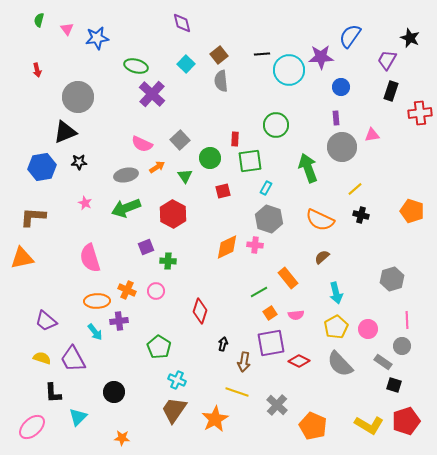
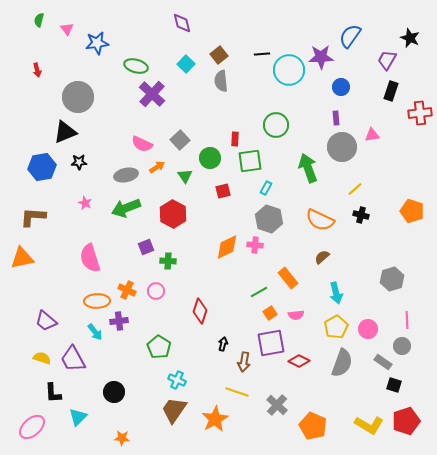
blue star at (97, 38): moved 5 px down
gray semicircle at (340, 364): moved 2 px right, 1 px up; rotated 116 degrees counterclockwise
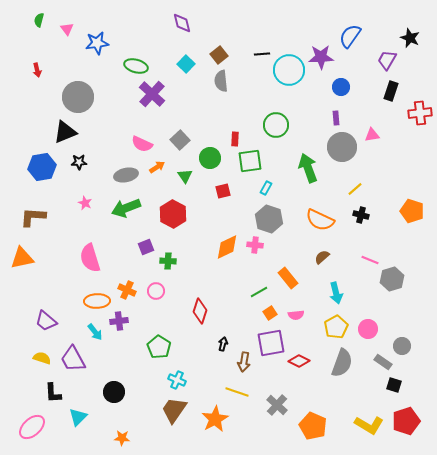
pink line at (407, 320): moved 37 px left, 60 px up; rotated 66 degrees counterclockwise
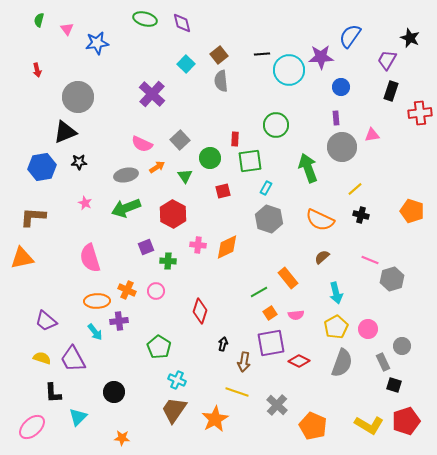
green ellipse at (136, 66): moved 9 px right, 47 px up
pink cross at (255, 245): moved 57 px left
gray rectangle at (383, 362): rotated 30 degrees clockwise
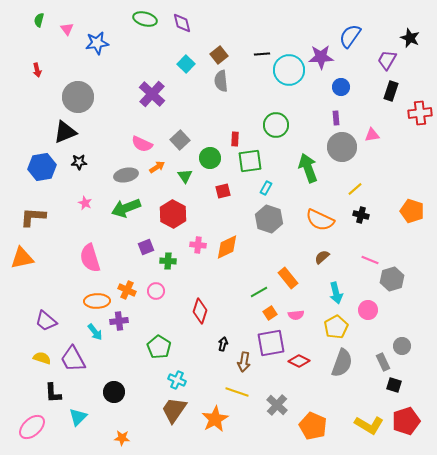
pink circle at (368, 329): moved 19 px up
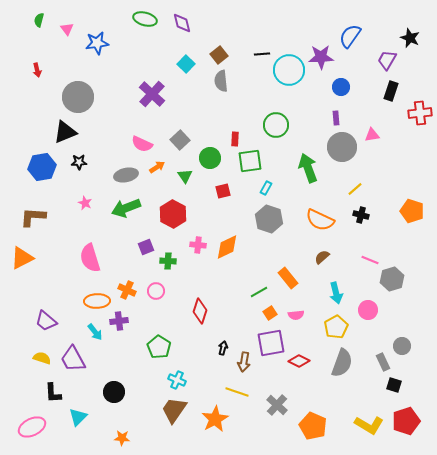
orange triangle at (22, 258): rotated 15 degrees counterclockwise
black arrow at (223, 344): moved 4 px down
pink ellipse at (32, 427): rotated 16 degrees clockwise
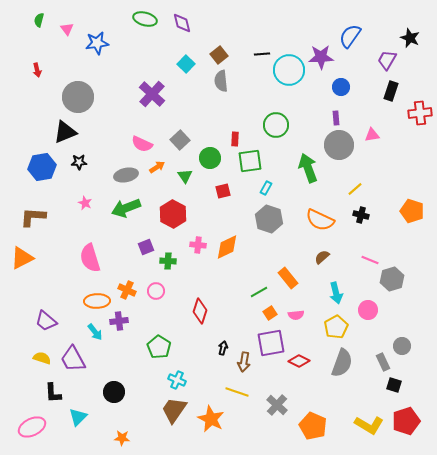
gray circle at (342, 147): moved 3 px left, 2 px up
orange star at (215, 419): moved 4 px left; rotated 16 degrees counterclockwise
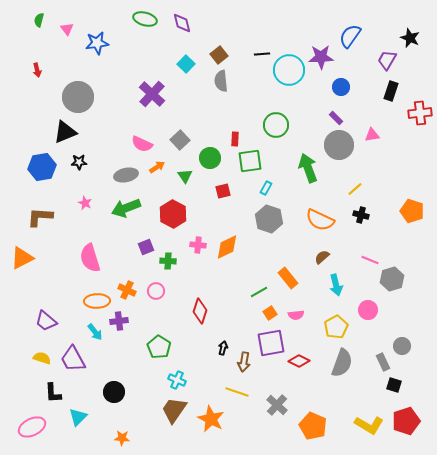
purple rectangle at (336, 118): rotated 40 degrees counterclockwise
brown L-shape at (33, 217): moved 7 px right
cyan arrow at (336, 293): moved 8 px up
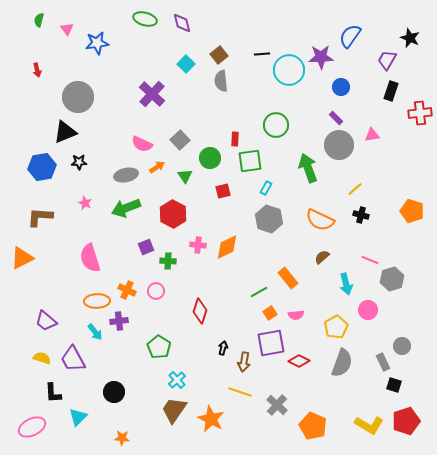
cyan arrow at (336, 285): moved 10 px right, 1 px up
cyan cross at (177, 380): rotated 24 degrees clockwise
yellow line at (237, 392): moved 3 px right
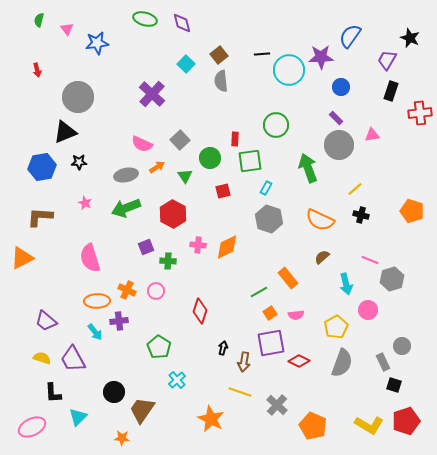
brown trapezoid at (174, 410): moved 32 px left
